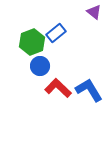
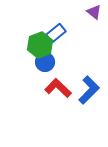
green hexagon: moved 8 px right, 3 px down
blue circle: moved 5 px right, 4 px up
blue L-shape: rotated 76 degrees clockwise
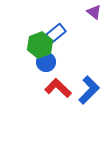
blue circle: moved 1 px right
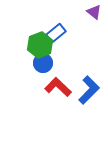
blue circle: moved 3 px left, 1 px down
red L-shape: moved 1 px up
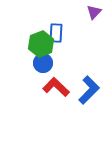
purple triangle: rotated 35 degrees clockwise
blue rectangle: rotated 48 degrees counterclockwise
green hexagon: moved 1 px right, 1 px up
red L-shape: moved 2 px left
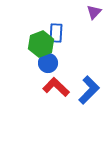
blue circle: moved 5 px right
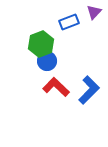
blue rectangle: moved 13 px right, 11 px up; rotated 66 degrees clockwise
blue circle: moved 1 px left, 2 px up
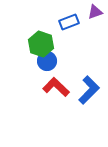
purple triangle: moved 1 px right; rotated 28 degrees clockwise
green hexagon: rotated 20 degrees counterclockwise
